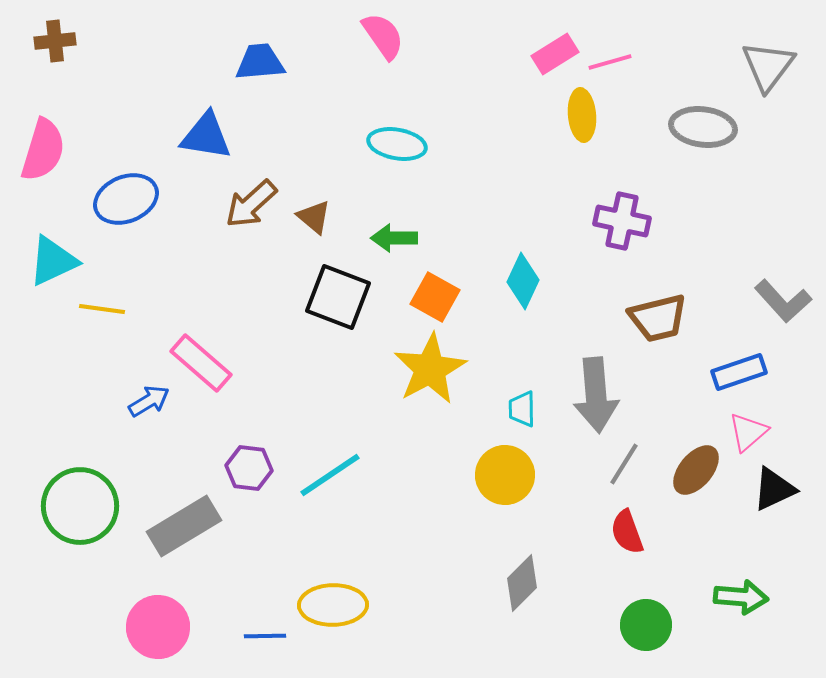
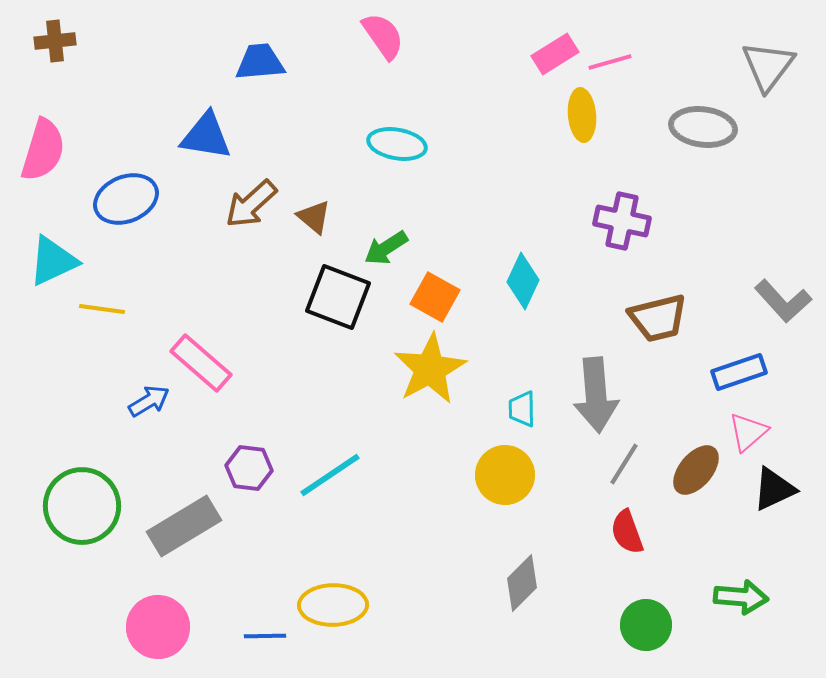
green arrow at (394, 238): moved 8 px left, 10 px down; rotated 33 degrees counterclockwise
green circle at (80, 506): moved 2 px right
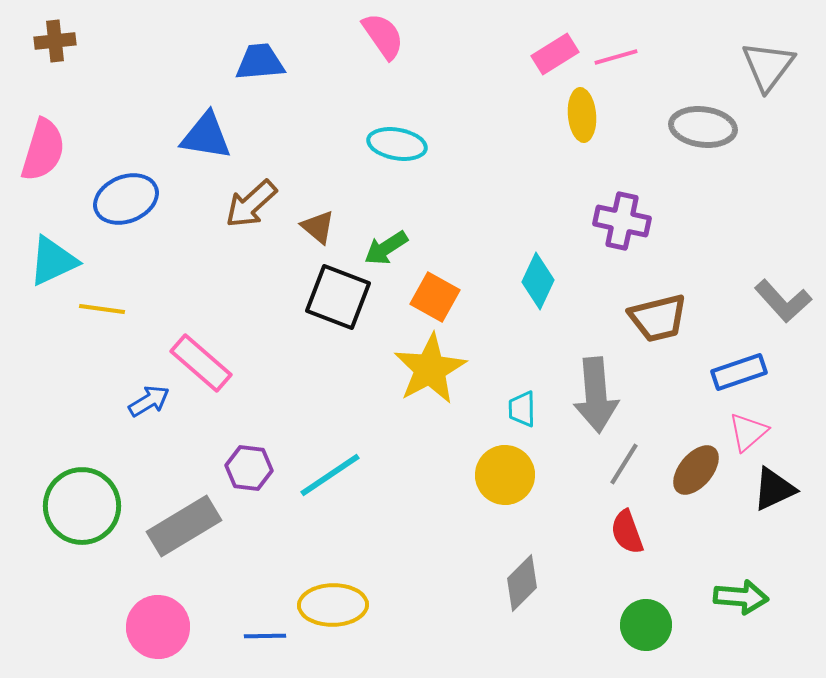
pink line at (610, 62): moved 6 px right, 5 px up
brown triangle at (314, 217): moved 4 px right, 10 px down
cyan diamond at (523, 281): moved 15 px right
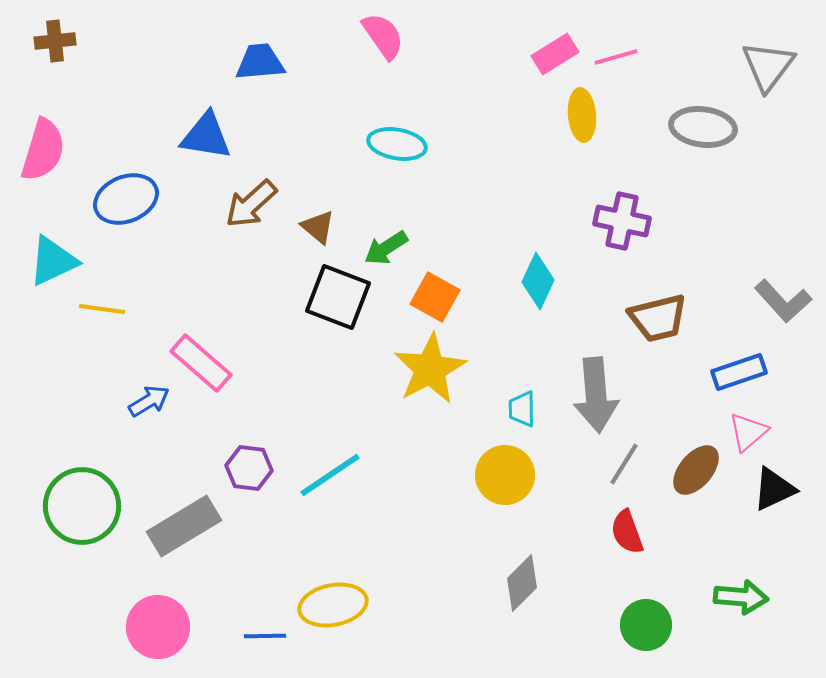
yellow ellipse at (333, 605): rotated 10 degrees counterclockwise
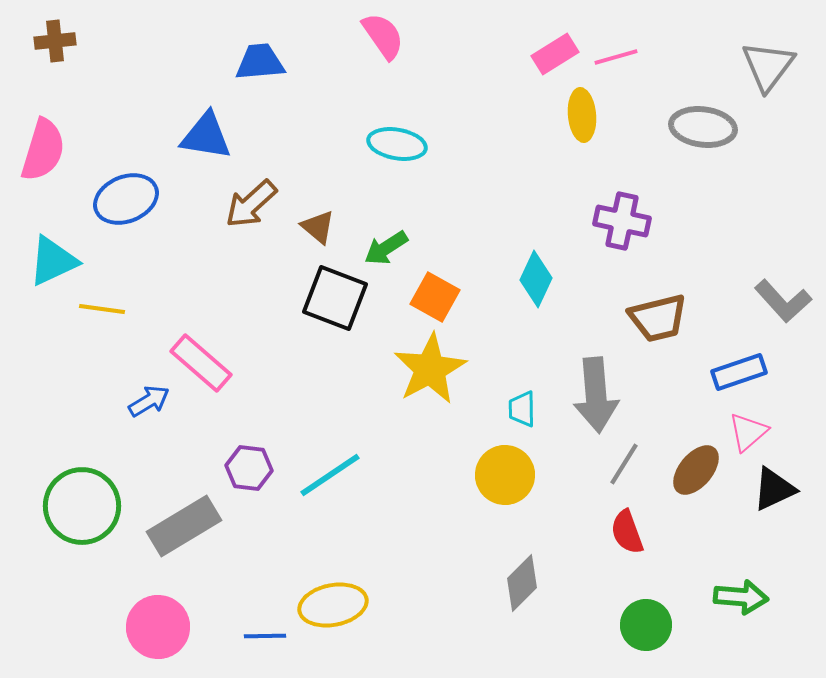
cyan diamond at (538, 281): moved 2 px left, 2 px up
black square at (338, 297): moved 3 px left, 1 px down
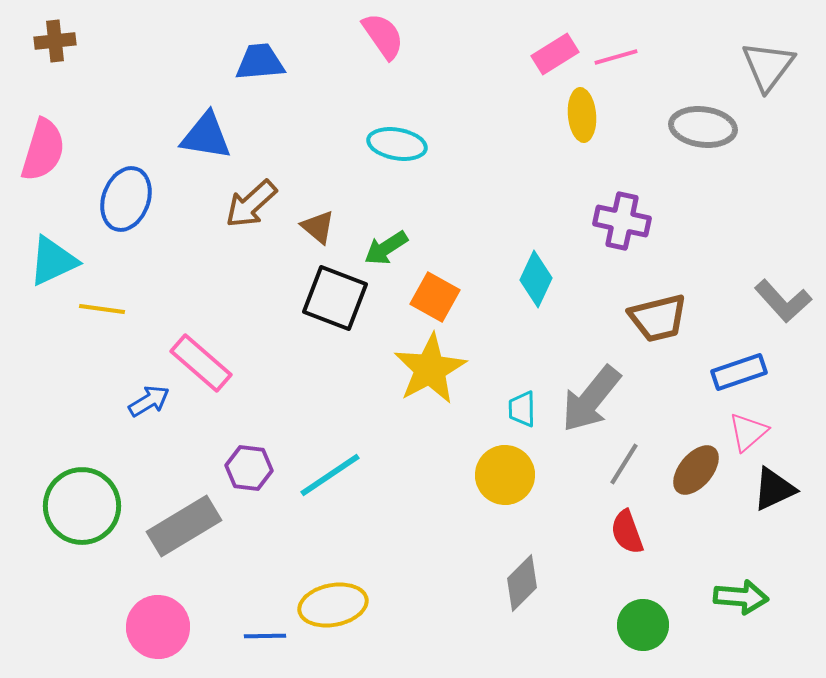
blue ellipse at (126, 199): rotated 48 degrees counterclockwise
gray arrow at (596, 395): moved 5 px left, 4 px down; rotated 44 degrees clockwise
green circle at (646, 625): moved 3 px left
